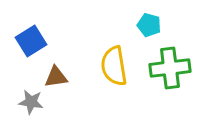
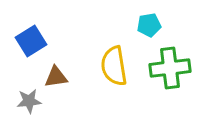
cyan pentagon: rotated 25 degrees counterclockwise
gray star: moved 2 px left, 1 px up; rotated 15 degrees counterclockwise
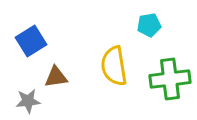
green cross: moved 11 px down
gray star: moved 1 px left
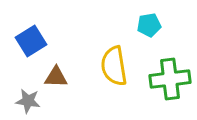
brown triangle: rotated 10 degrees clockwise
gray star: rotated 15 degrees clockwise
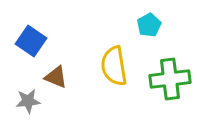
cyan pentagon: rotated 20 degrees counterclockwise
blue square: rotated 24 degrees counterclockwise
brown triangle: rotated 20 degrees clockwise
gray star: rotated 15 degrees counterclockwise
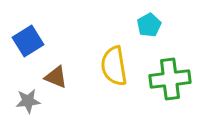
blue square: moved 3 px left; rotated 24 degrees clockwise
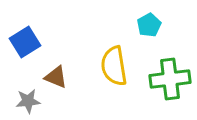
blue square: moved 3 px left, 1 px down
